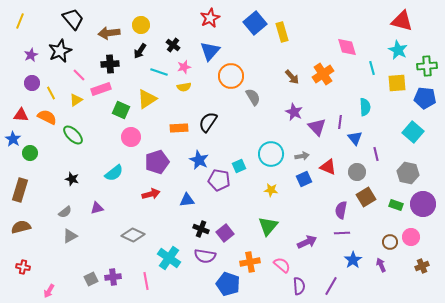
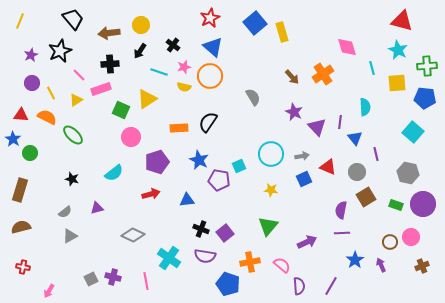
blue triangle at (210, 51): moved 3 px right, 4 px up; rotated 30 degrees counterclockwise
orange circle at (231, 76): moved 21 px left
yellow semicircle at (184, 87): rotated 24 degrees clockwise
blue star at (353, 260): moved 2 px right
purple cross at (113, 277): rotated 21 degrees clockwise
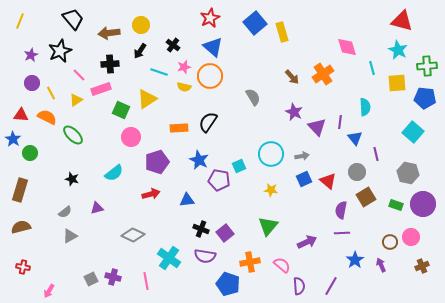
red triangle at (328, 167): moved 14 px down; rotated 18 degrees clockwise
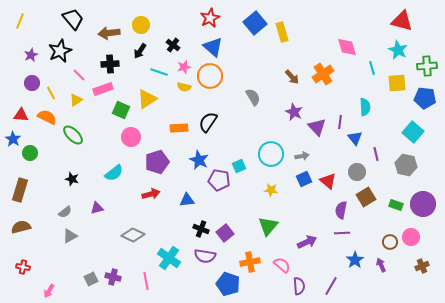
pink rectangle at (101, 89): moved 2 px right
gray hexagon at (408, 173): moved 2 px left, 8 px up
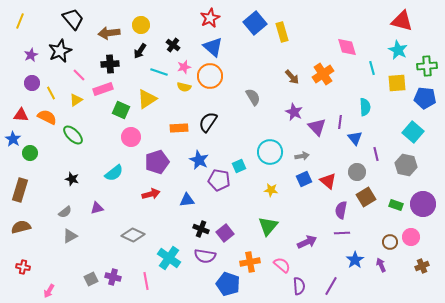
cyan circle at (271, 154): moved 1 px left, 2 px up
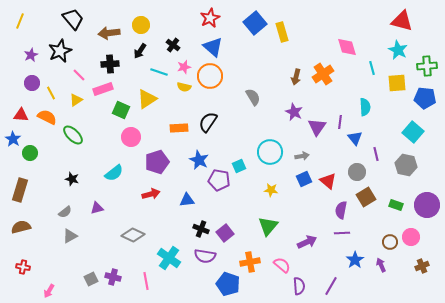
brown arrow at (292, 77): moved 4 px right; rotated 56 degrees clockwise
purple triangle at (317, 127): rotated 18 degrees clockwise
purple circle at (423, 204): moved 4 px right, 1 px down
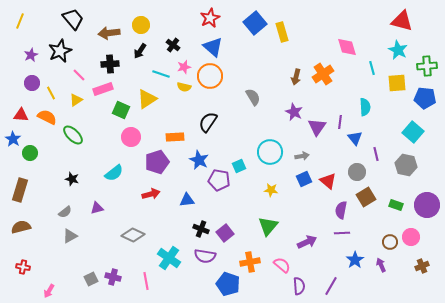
cyan line at (159, 72): moved 2 px right, 2 px down
orange rectangle at (179, 128): moved 4 px left, 9 px down
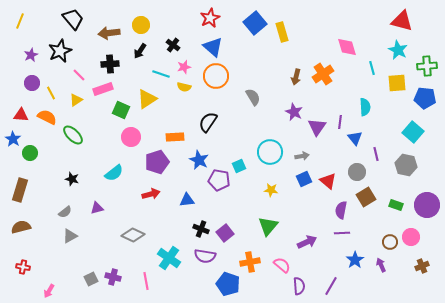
orange circle at (210, 76): moved 6 px right
